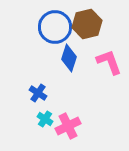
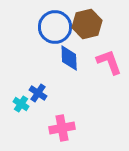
blue diamond: rotated 20 degrees counterclockwise
cyan cross: moved 24 px left, 15 px up
pink cross: moved 6 px left, 2 px down; rotated 15 degrees clockwise
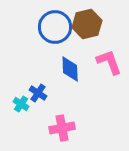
blue diamond: moved 1 px right, 11 px down
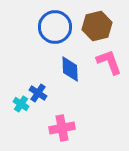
brown hexagon: moved 10 px right, 2 px down
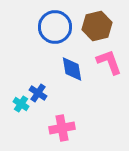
blue diamond: moved 2 px right; rotated 8 degrees counterclockwise
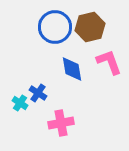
brown hexagon: moved 7 px left, 1 px down
cyan cross: moved 1 px left, 1 px up
pink cross: moved 1 px left, 5 px up
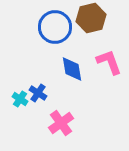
brown hexagon: moved 1 px right, 9 px up
cyan cross: moved 4 px up
pink cross: rotated 25 degrees counterclockwise
